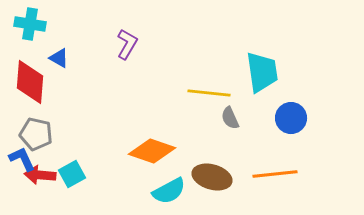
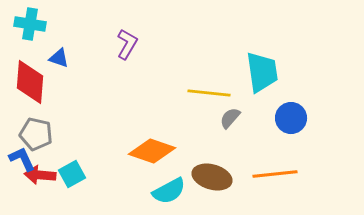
blue triangle: rotated 10 degrees counterclockwise
gray semicircle: rotated 65 degrees clockwise
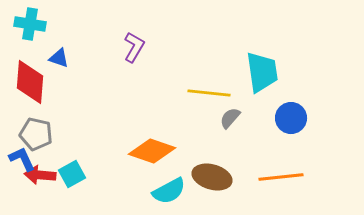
purple L-shape: moved 7 px right, 3 px down
orange line: moved 6 px right, 3 px down
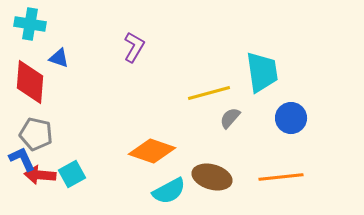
yellow line: rotated 21 degrees counterclockwise
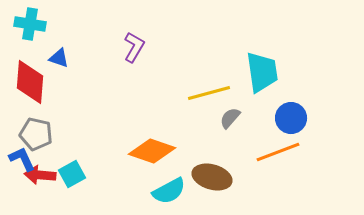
orange line: moved 3 px left, 25 px up; rotated 15 degrees counterclockwise
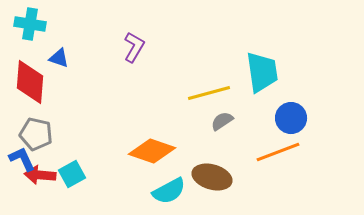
gray semicircle: moved 8 px left, 3 px down; rotated 15 degrees clockwise
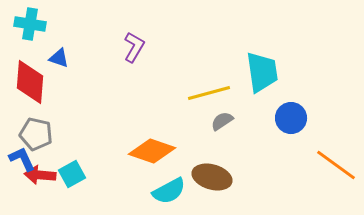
orange line: moved 58 px right, 13 px down; rotated 57 degrees clockwise
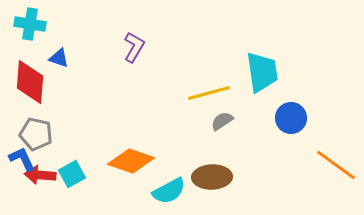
orange diamond: moved 21 px left, 10 px down
brown ellipse: rotated 18 degrees counterclockwise
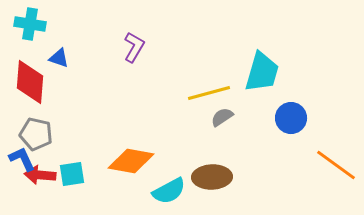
cyan trapezoid: rotated 24 degrees clockwise
gray semicircle: moved 4 px up
orange diamond: rotated 9 degrees counterclockwise
cyan square: rotated 20 degrees clockwise
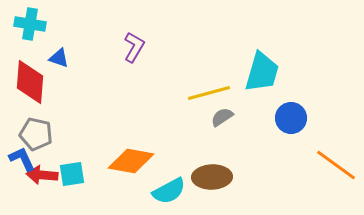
red arrow: moved 2 px right
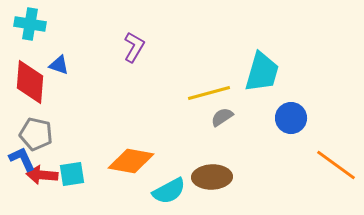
blue triangle: moved 7 px down
